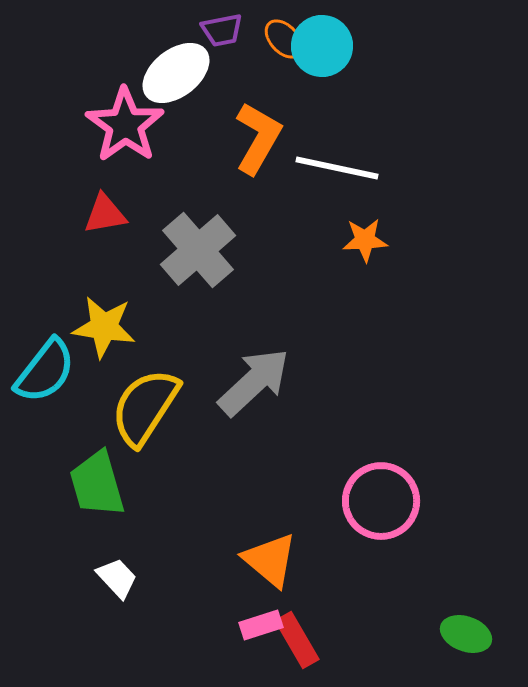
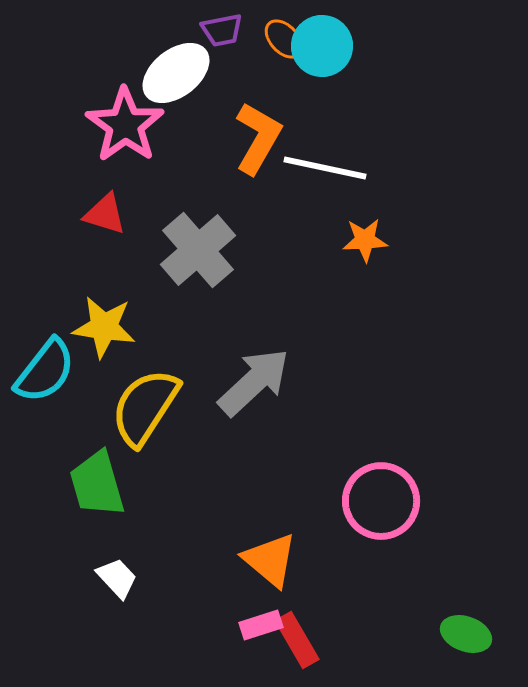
white line: moved 12 px left
red triangle: rotated 27 degrees clockwise
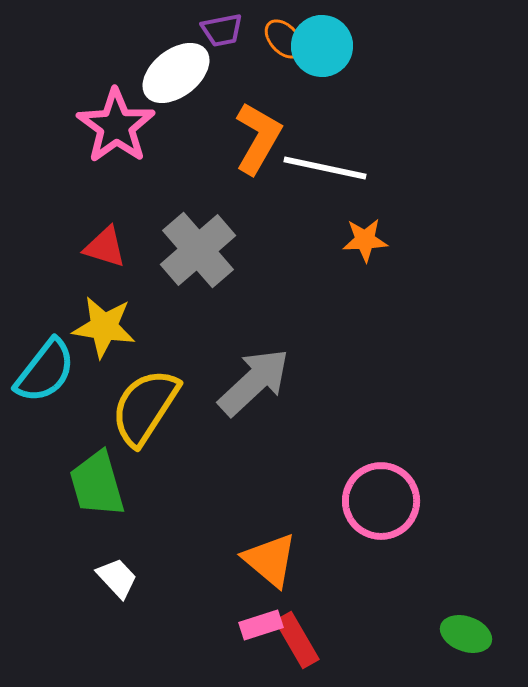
pink star: moved 9 px left, 1 px down
red triangle: moved 33 px down
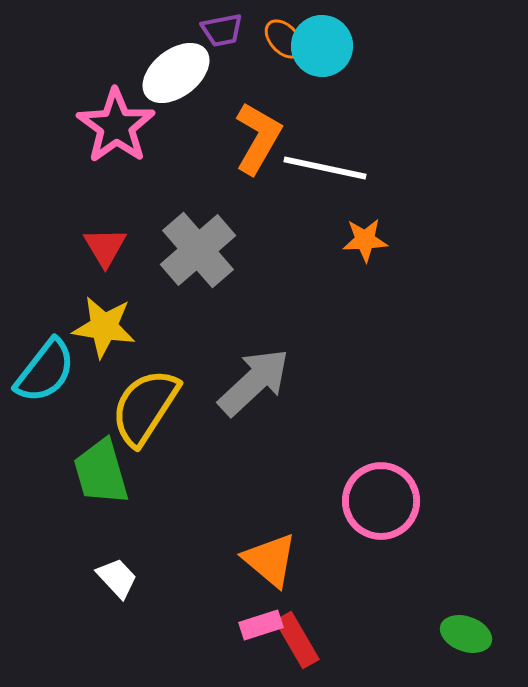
red triangle: rotated 42 degrees clockwise
green trapezoid: moved 4 px right, 12 px up
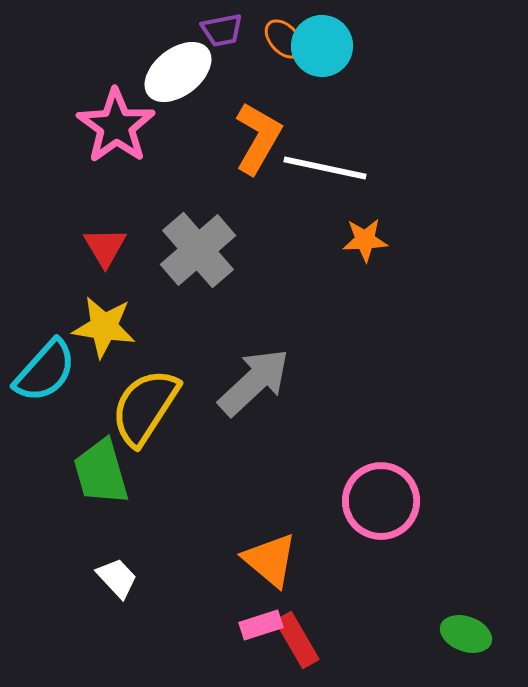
white ellipse: moved 2 px right, 1 px up
cyan semicircle: rotated 4 degrees clockwise
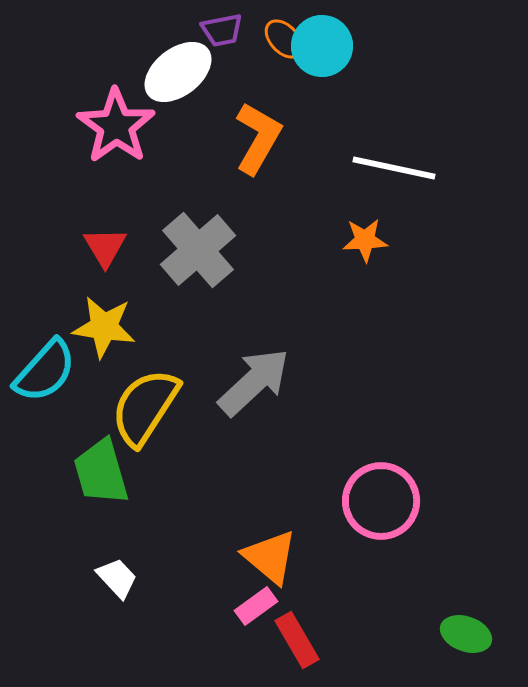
white line: moved 69 px right
orange triangle: moved 3 px up
pink rectangle: moved 5 px left, 19 px up; rotated 18 degrees counterclockwise
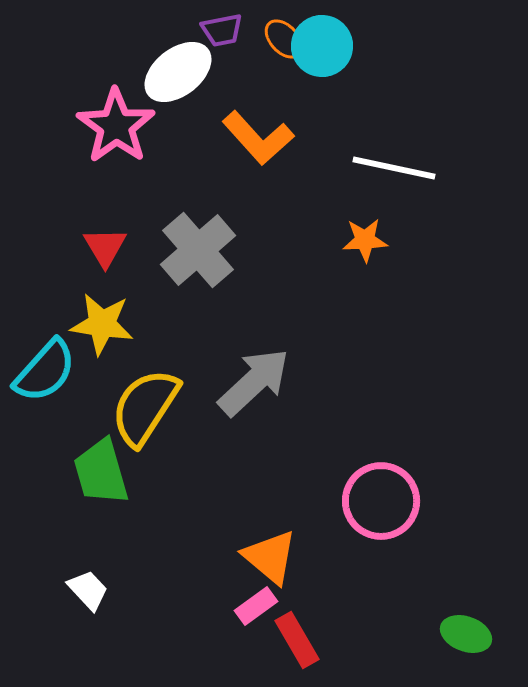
orange L-shape: rotated 108 degrees clockwise
yellow star: moved 2 px left, 3 px up
white trapezoid: moved 29 px left, 12 px down
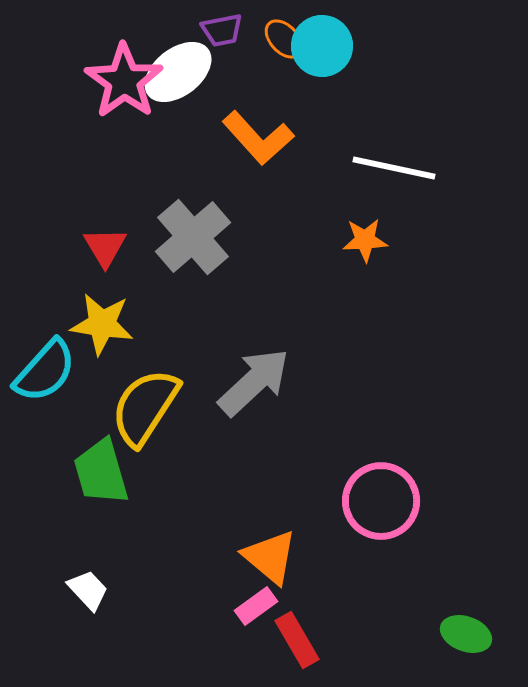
pink star: moved 8 px right, 45 px up
gray cross: moved 5 px left, 13 px up
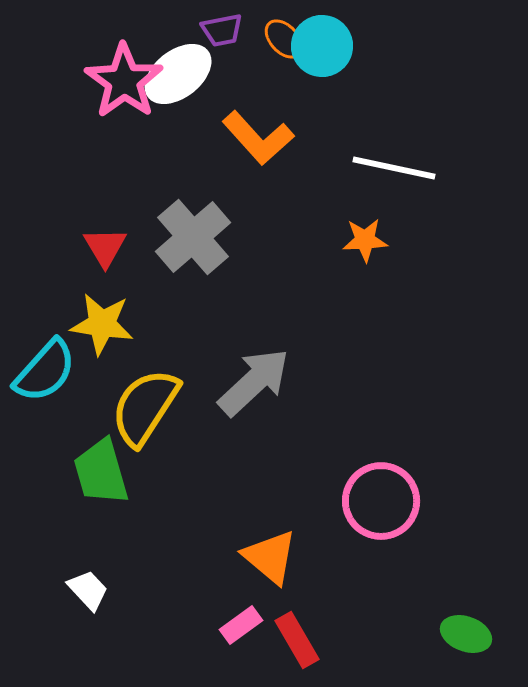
white ellipse: moved 2 px down
pink rectangle: moved 15 px left, 19 px down
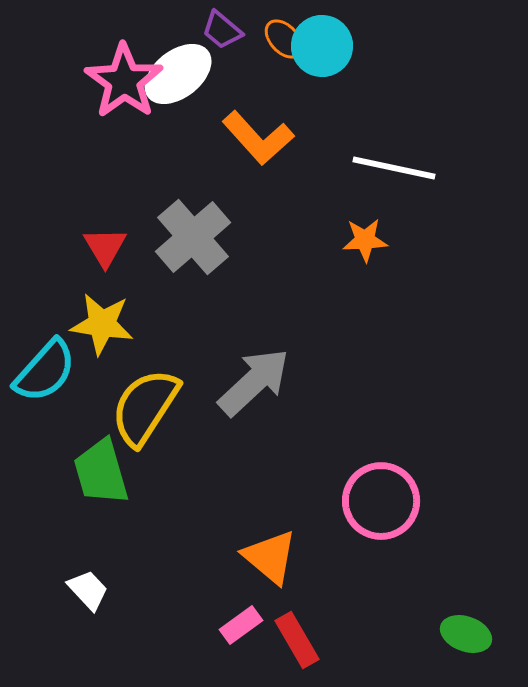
purple trapezoid: rotated 51 degrees clockwise
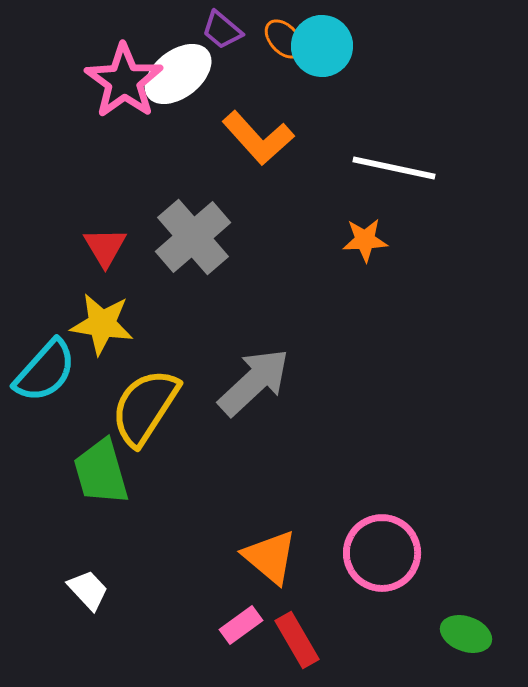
pink circle: moved 1 px right, 52 px down
